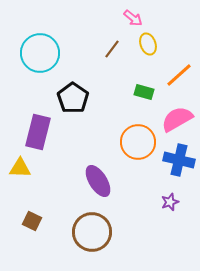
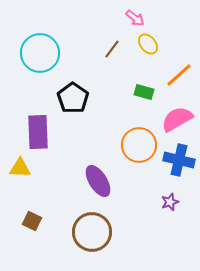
pink arrow: moved 2 px right
yellow ellipse: rotated 20 degrees counterclockwise
purple rectangle: rotated 16 degrees counterclockwise
orange circle: moved 1 px right, 3 px down
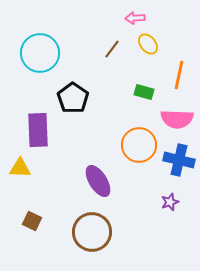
pink arrow: rotated 138 degrees clockwise
orange line: rotated 36 degrees counterclockwise
pink semicircle: rotated 148 degrees counterclockwise
purple rectangle: moved 2 px up
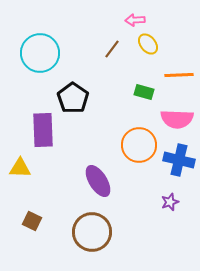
pink arrow: moved 2 px down
orange line: rotated 76 degrees clockwise
purple rectangle: moved 5 px right
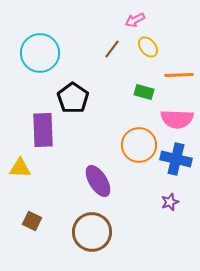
pink arrow: rotated 24 degrees counterclockwise
yellow ellipse: moved 3 px down
blue cross: moved 3 px left, 1 px up
